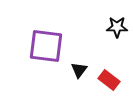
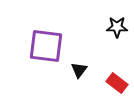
red rectangle: moved 8 px right, 3 px down
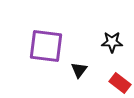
black star: moved 5 px left, 15 px down
red rectangle: moved 3 px right
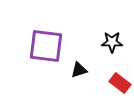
black triangle: rotated 36 degrees clockwise
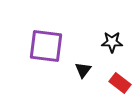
black triangle: moved 4 px right; rotated 36 degrees counterclockwise
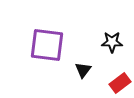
purple square: moved 1 px right, 1 px up
red rectangle: rotated 75 degrees counterclockwise
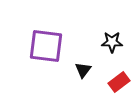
purple square: moved 1 px left, 1 px down
red rectangle: moved 1 px left, 1 px up
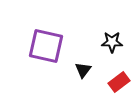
purple square: rotated 6 degrees clockwise
